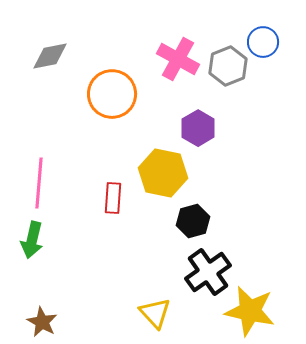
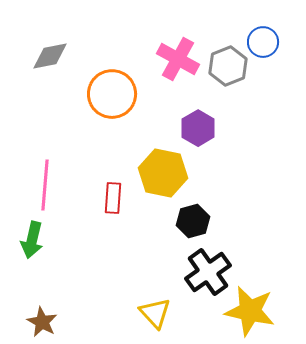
pink line: moved 6 px right, 2 px down
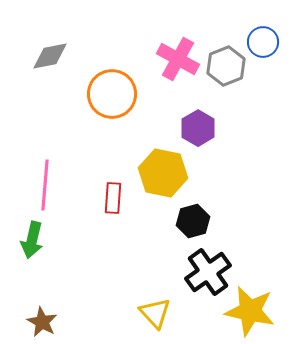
gray hexagon: moved 2 px left
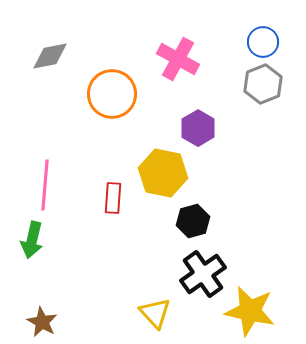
gray hexagon: moved 37 px right, 18 px down
black cross: moved 5 px left, 2 px down
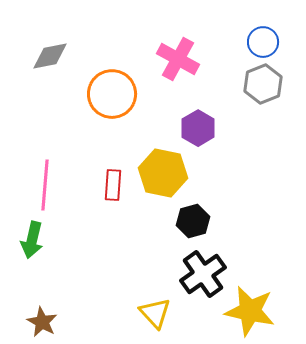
red rectangle: moved 13 px up
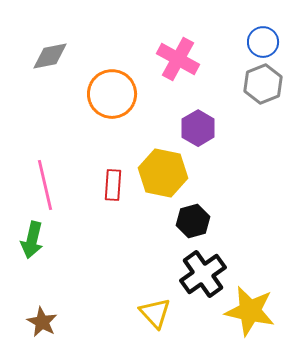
pink line: rotated 18 degrees counterclockwise
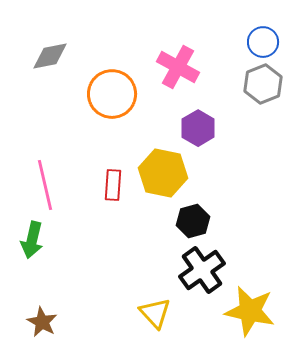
pink cross: moved 8 px down
black cross: moved 1 px left, 4 px up
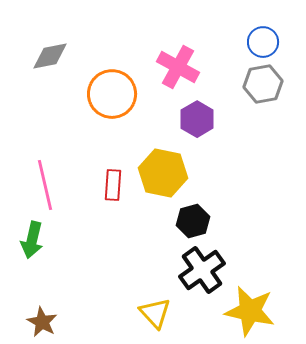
gray hexagon: rotated 12 degrees clockwise
purple hexagon: moved 1 px left, 9 px up
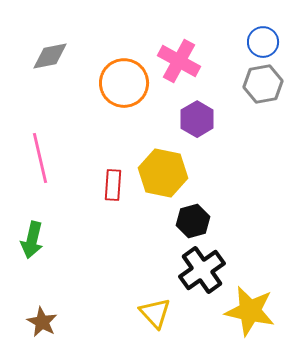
pink cross: moved 1 px right, 6 px up
orange circle: moved 12 px right, 11 px up
pink line: moved 5 px left, 27 px up
